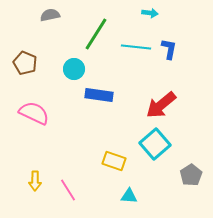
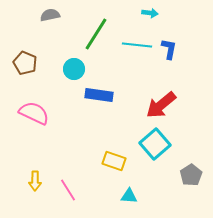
cyan line: moved 1 px right, 2 px up
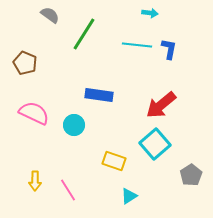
gray semicircle: rotated 48 degrees clockwise
green line: moved 12 px left
cyan circle: moved 56 px down
cyan triangle: rotated 36 degrees counterclockwise
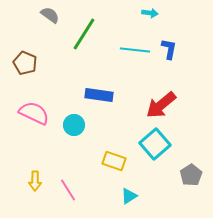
cyan line: moved 2 px left, 5 px down
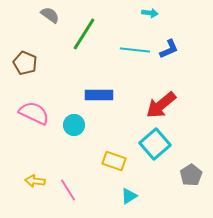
blue L-shape: rotated 55 degrees clockwise
blue rectangle: rotated 8 degrees counterclockwise
yellow arrow: rotated 96 degrees clockwise
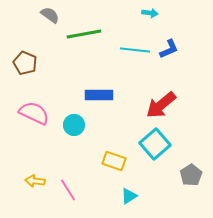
green line: rotated 48 degrees clockwise
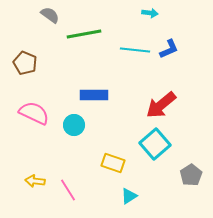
blue rectangle: moved 5 px left
yellow rectangle: moved 1 px left, 2 px down
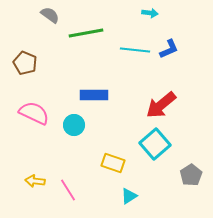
green line: moved 2 px right, 1 px up
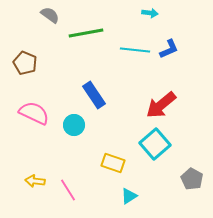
blue rectangle: rotated 56 degrees clockwise
gray pentagon: moved 1 px right, 4 px down; rotated 10 degrees counterclockwise
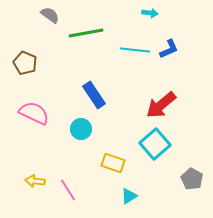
cyan circle: moved 7 px right, 4 px down
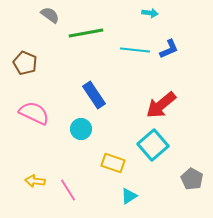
cyan square: moved 2 px left, 1 px down
